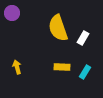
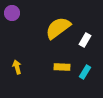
yellow semicircle: rotated 72 degrees clockwise
white rectangle: moved 2 px right, 2 px down
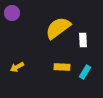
white rectangle: moved 2 px left; rotated 32 degrees counterclockwise
yellow arrow: rotated 104 degrees counterclockwise
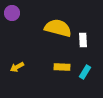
yellow semicircle: rotated 52 degrees clockwise
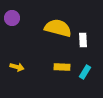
purple circle: moved 5 px down
yellow arrow: rotated 136 degrees counterclockwise
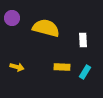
yellow semicircle: moved 12 px left
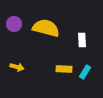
purple circle: moved 2 px right, 6 px down
white rectangle: moved 1 px left
yellow rectangle: moved 2 px right, 2 px down
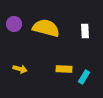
white rectangle: moved 3 px right, 9 px up
yellow arrow: moved 3 px right, 2 px down
cyan rectangle: moved 1 px left, 5 px down
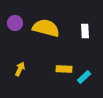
purple circle: moved 1 px right, 1 px up
yellow arrow: rotated 80 degrees counterclockwise
cyan rectangle: rotated 16 degrees clockwise
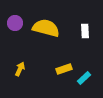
yellow rectangle: rotated 21 degrees counterclockwise
cyan rectangle: moved 1 px down
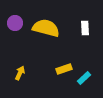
white rectangle: moved 3 px up
yellow arrow: moved 4 px down
